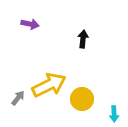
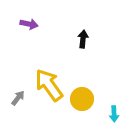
purple arrow: moved 1 px left
yellow arrow: rotated 100 degrees counterclockwise
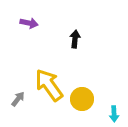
purple arrow: moved 1 px up
black arrow: moved 8 px left
gray arrow: moved 1 px down
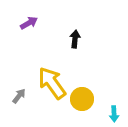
purple arrow: rotated 42 degrees counterclockwise
yellow arrow: moved 3 px right, 2 px up
gray arrow: moved 1 px right, 3 px up
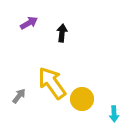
black arrow: moved 13 px left, 6 px up
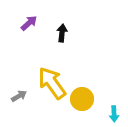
purple arrow: rotated 12 degrees counterclockwise
gray arrow: rotated 21 degrees clockwise
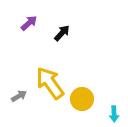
black arrow: rotated 36 degrees clockwise
yellow arrow: moved 2 px left
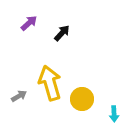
yellow arrow: rotated 20 degrees clockwise
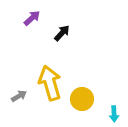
purple arrow: moved 3 px right, 5 px up
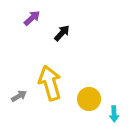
yellow circle: moved 7 px right
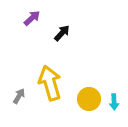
gray arrow: rotated 28 degrees counterclockwise
cyan arrow: moved 12 px up
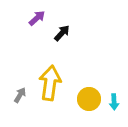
purple arrow: moved 5 px right
yellow arrow: rotated 24 degrees clockwise
gray arrow: moved 1 px right, 1 px up
